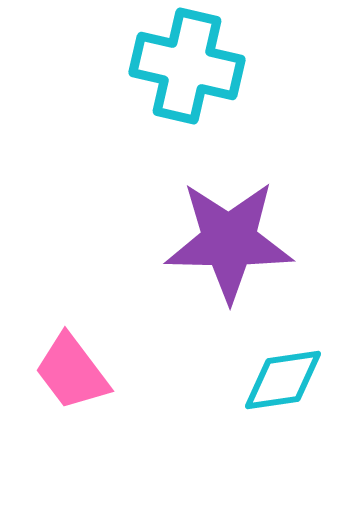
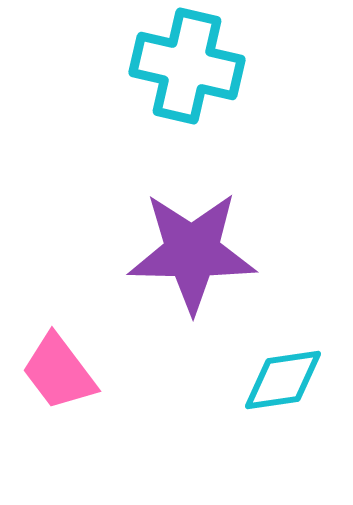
purple star: moved 37 px left, 11 px down
pink trapezoid: moved 13 px left
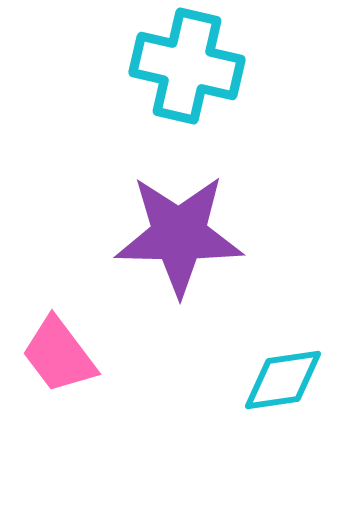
purple star: moved 13 px left, 17 px up
pink trapezoid: moved 17 px up
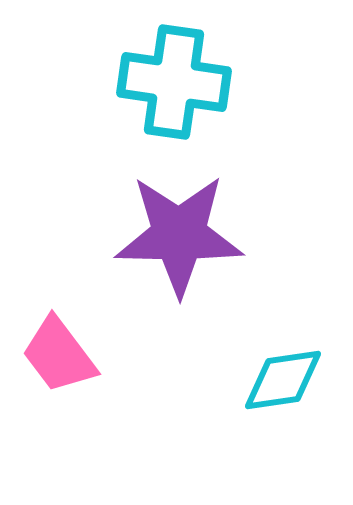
cyan cross: moved 13 px left, 16 px down; rotated 5 degrees counterclockwise
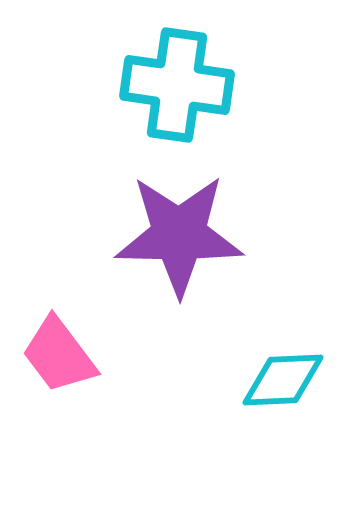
cyan cross: moved 3 px right, 3 px down
cyan diamond: rotated 6 degrees clockwise
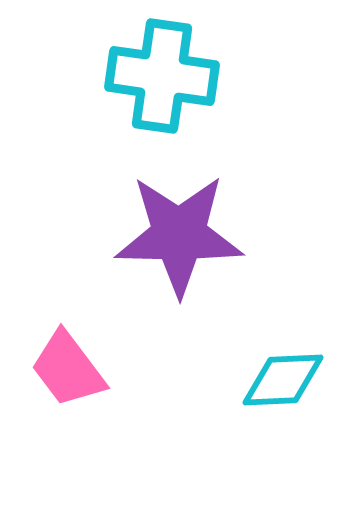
cyan cross: moved 15 px left, 9 px up
pink trapezoid: moved 9 px right, 14 px down
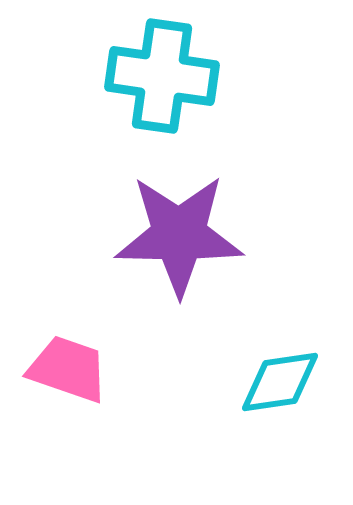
pink trapezoid: rotated 146 degrees clockwise
cyan diamond: moved 3 px left, 2 px down; rotated 6 degrees counterclockwise
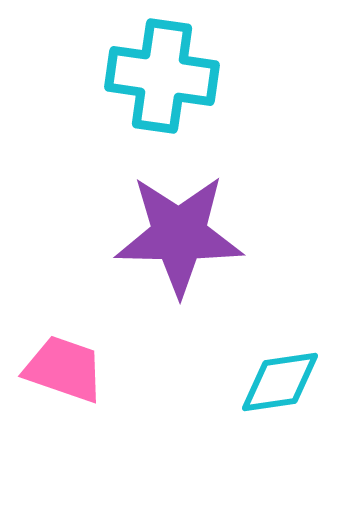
pink trapezoid: moved 4 px left
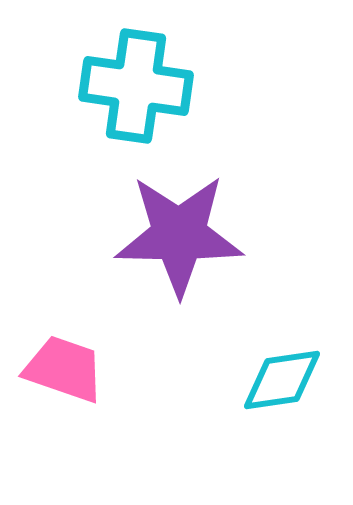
cyan cross: moved 26 px left, 10 px down
cyan diamond: moved 2 px right, 2 px up
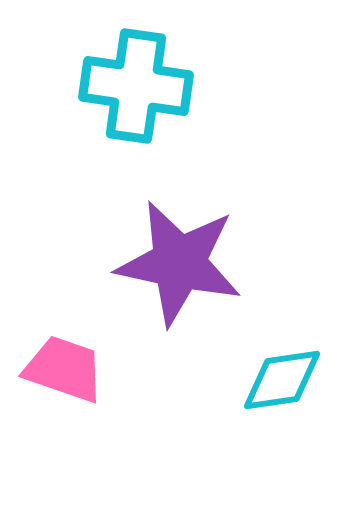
purple star: moved 28 px down; rotated 11 degrees clockwise
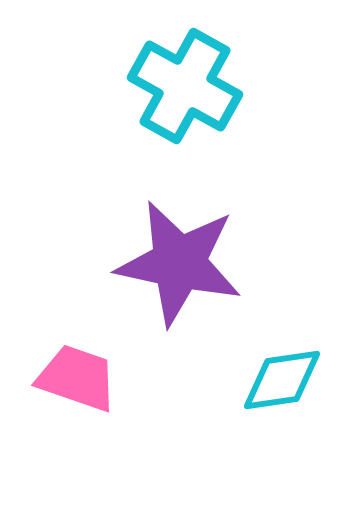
cyan cross: moved 49 px right; rotated 21 degrees clockwise
pink trapezoid: moved 13 px right, 9 px down
